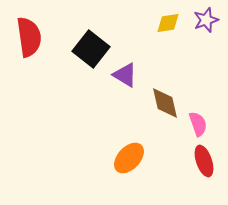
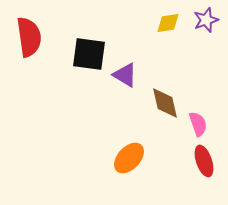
black square: moved 2 px left, 5 px down; rotated 30 degrees counterclockwise
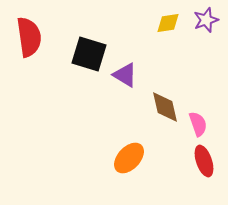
black square: rotated 9 degrees clockwise
brown diamond: moved 4 px down
